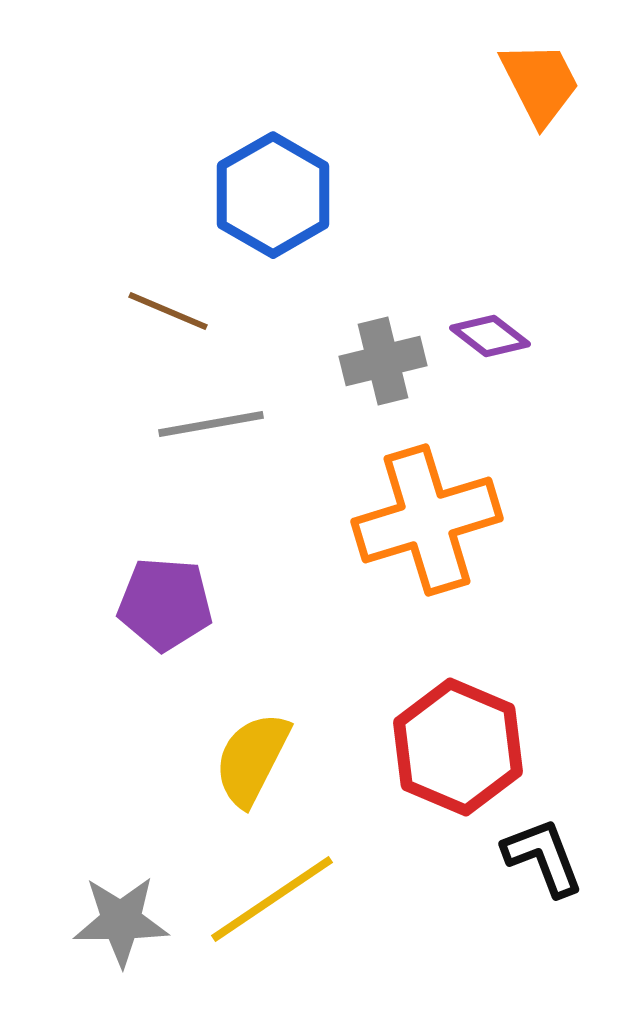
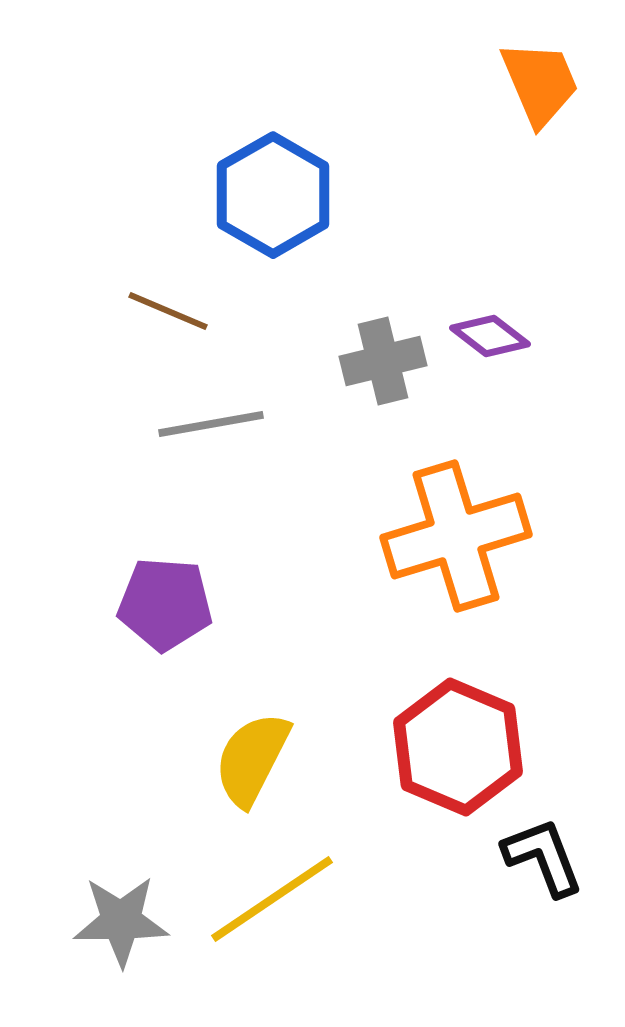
orange trapezoid: rotated 4 degrees clockwise
orange cross: moved 29 px right, 16 px down
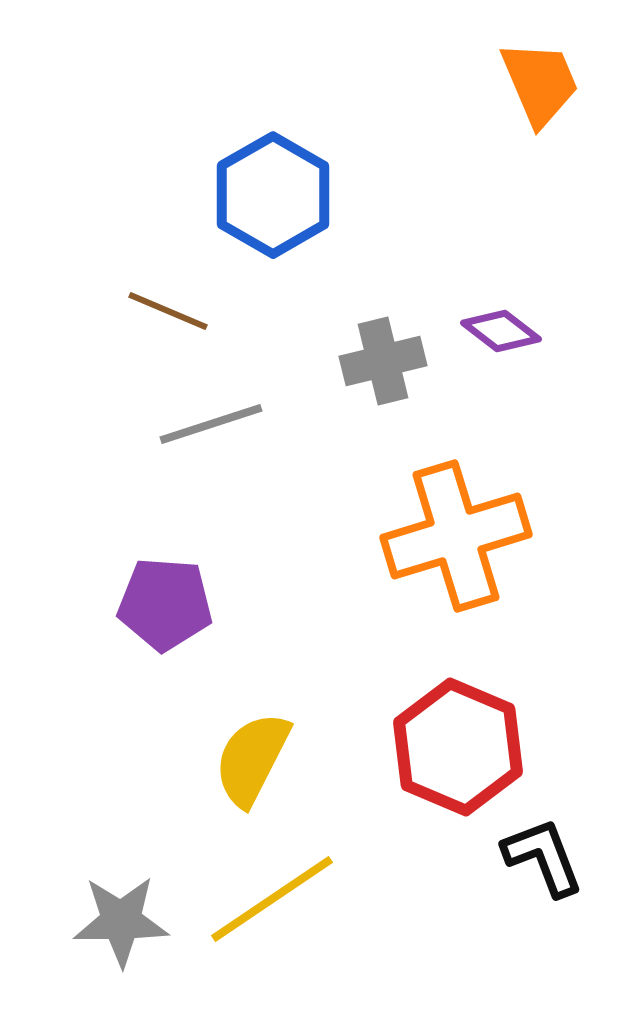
purple diamond: moved 11 px right, 5 px up
gray line: rotated 8 degrees counterclockwise
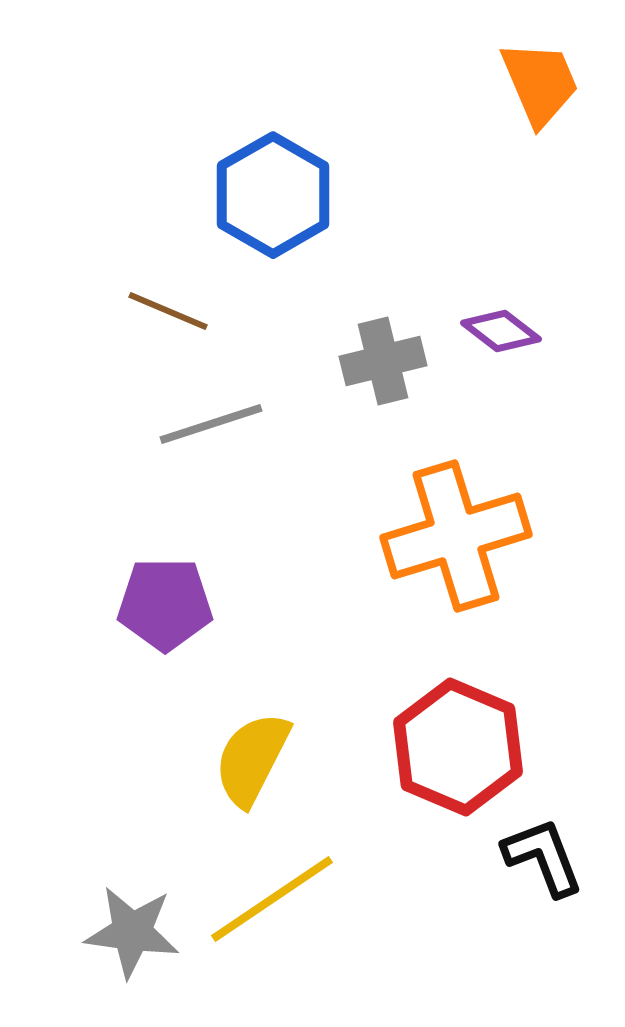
purple pentagon: rotated 4 degrees counterclockwise
gray star: moved 11 px right, 11 px down; rotated 8 degrees clockwise
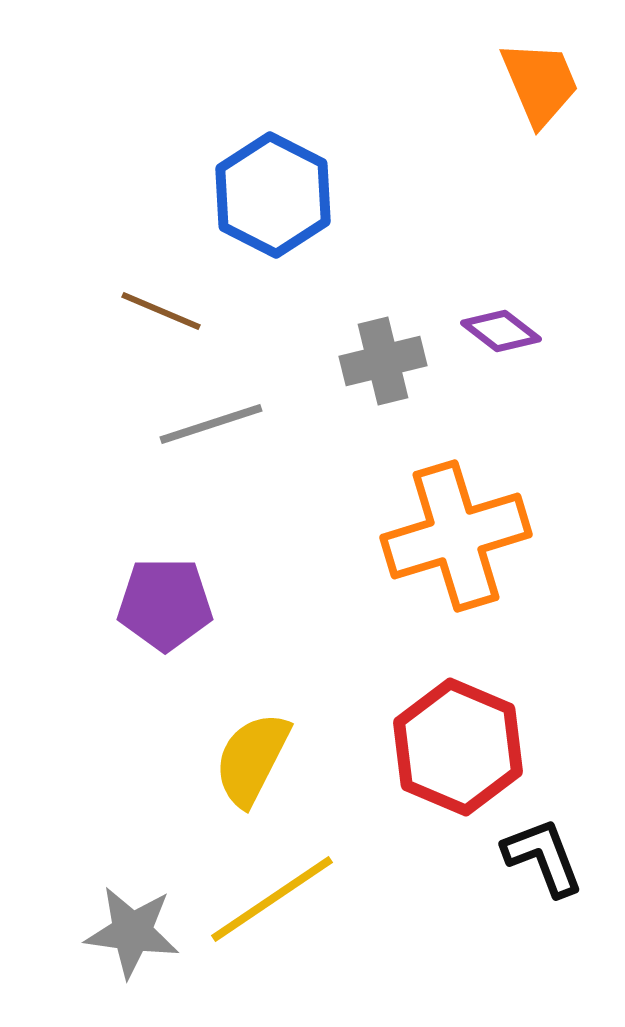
blue hexagon: rotated 3 degrees counterclockwise
brown line: moved 7 px left
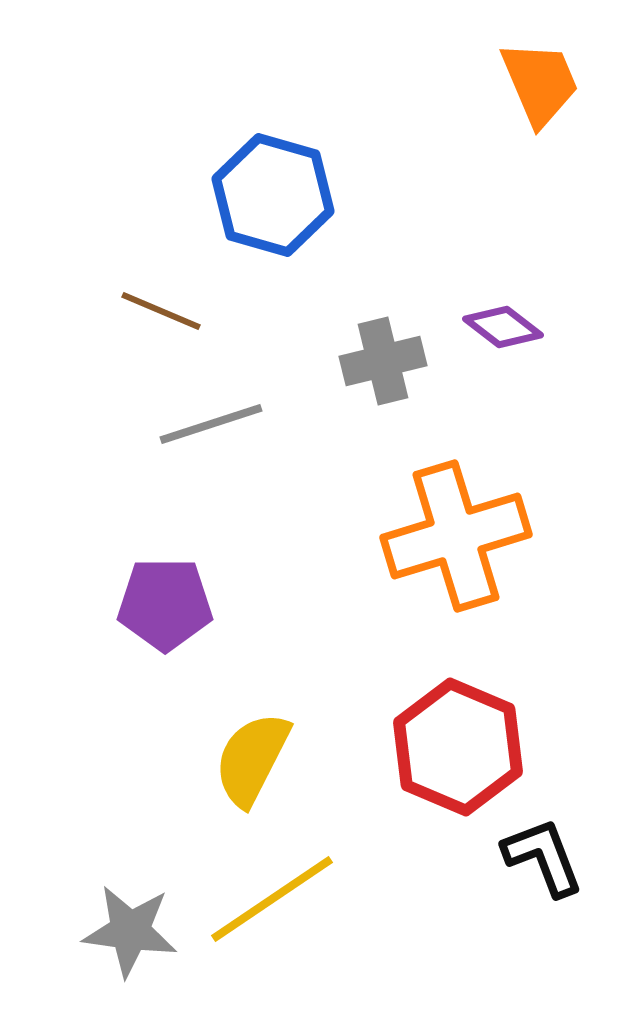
blue hexagon: rotated 11 degrees counterclockwise
purple diamond: moved 2 px right, 4 px up
gray star: moved 2 px left, 1 px up
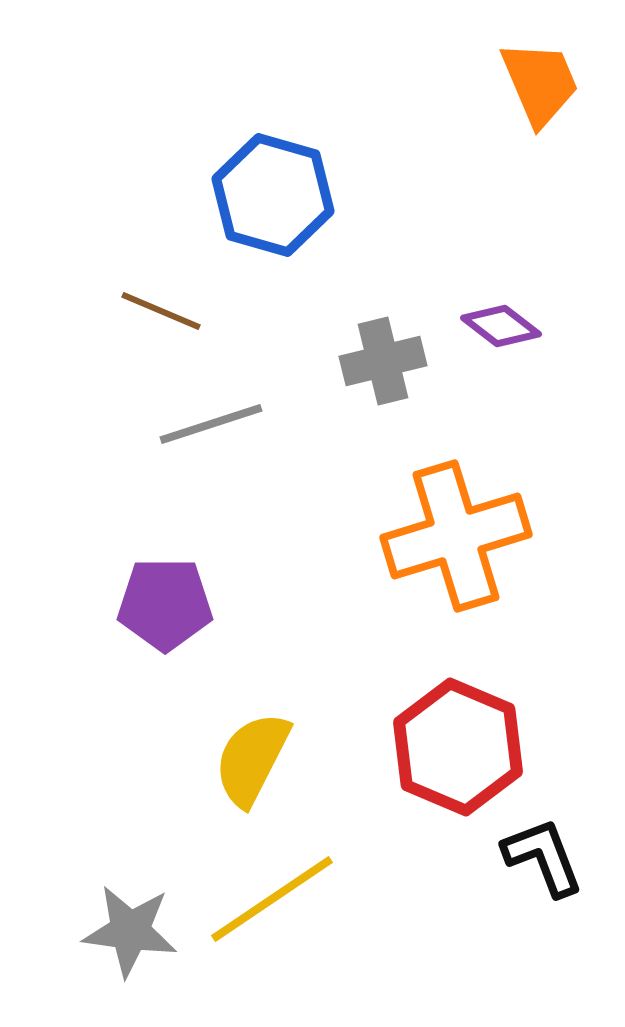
purple diamond: moved 2 px left, 1 px up
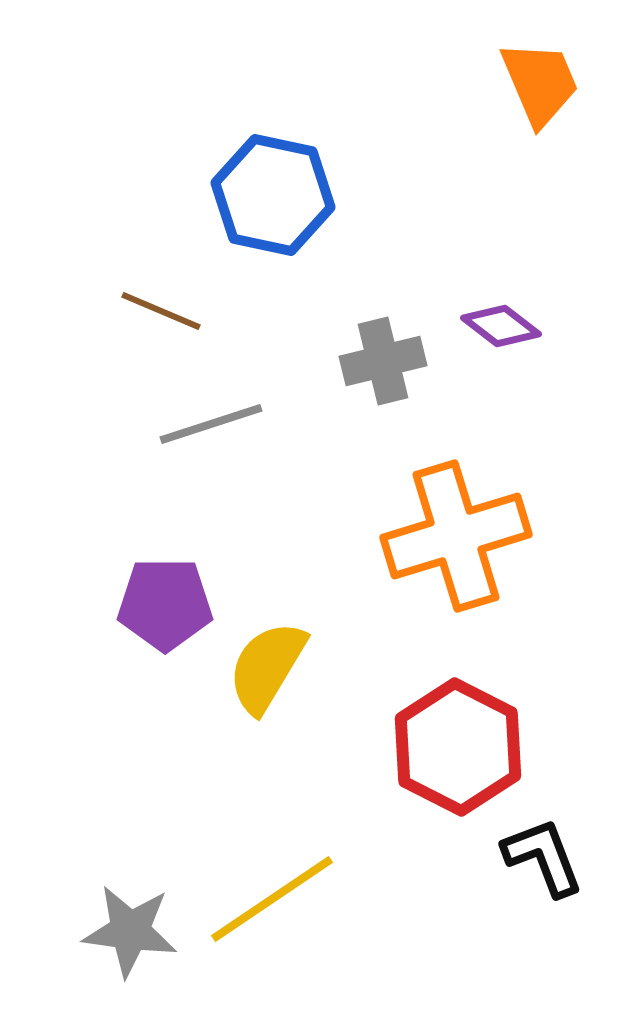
blue hexagon: rotated 4 degrees counterclockwise
red hexagon: rotated 4 degrees clockwise
yellow semicircle: moved 15 px right, 92 px up; rotated 4 degrees clockwise
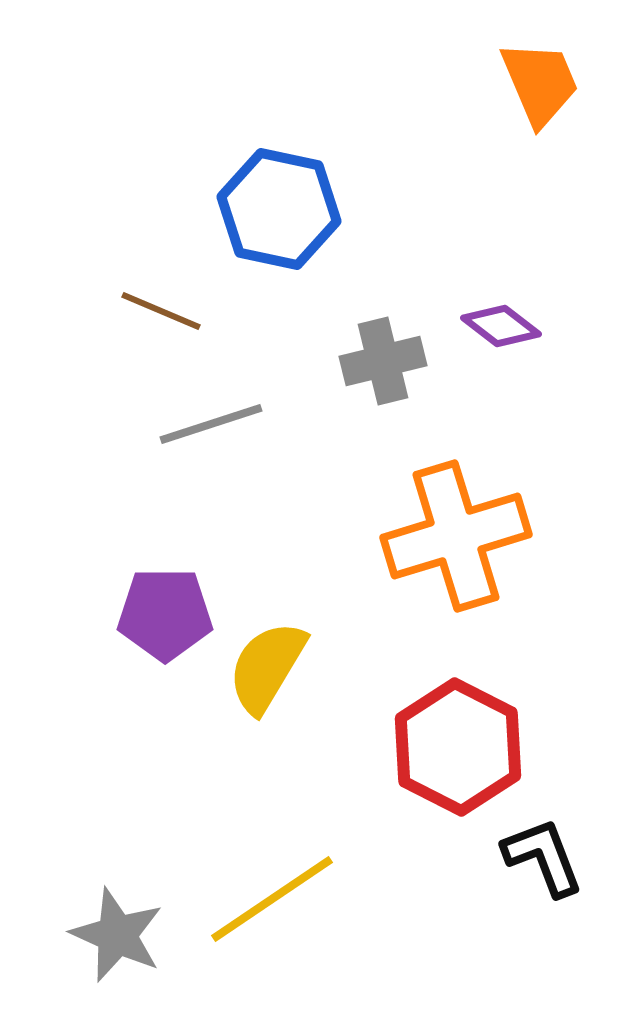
blue hexagon: moved 6 px right, 14 px down
purple pentagon: moved 10 px down
gray star: moved 13 px left, 4 px down; rotated 16 degrees clockwise
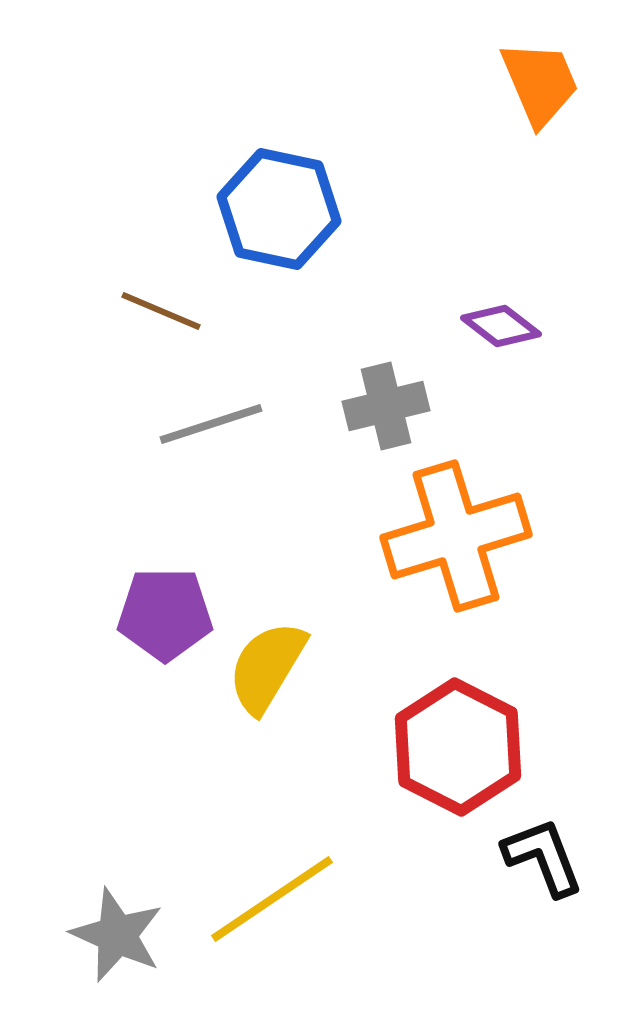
gray cross: moved 3 px right, 45 px down
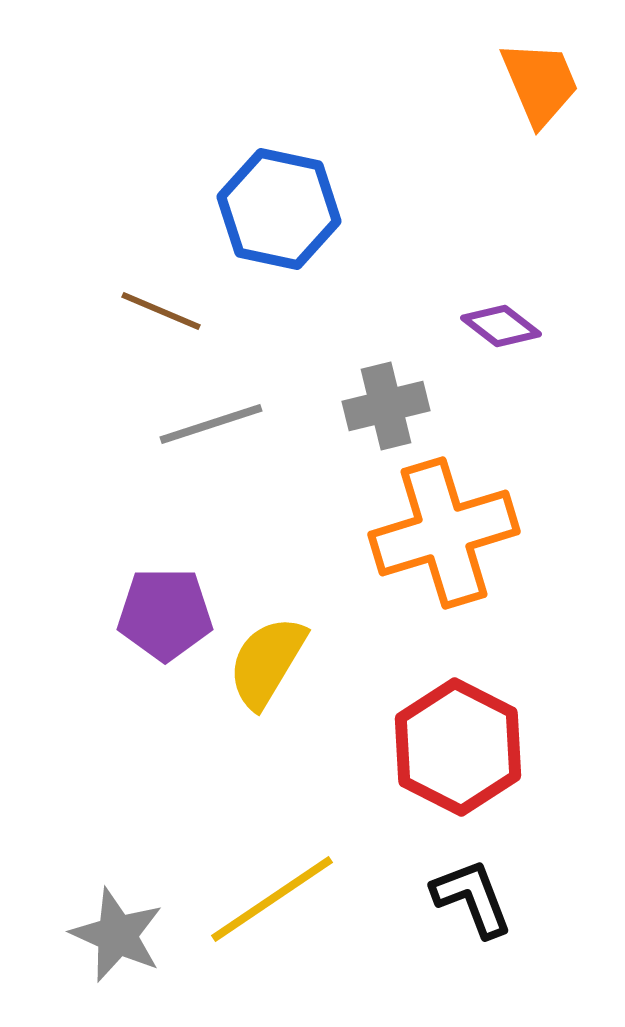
orange cross: moved 12 px left, 3 px up
yellow semicircle: moved 5 px up
black L-shape: moved 71 px left, 41 px down
